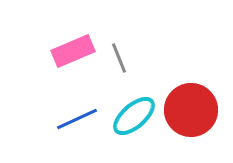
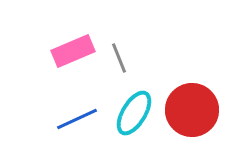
red circle: moved 1 px right
cyan ellipse: moved 3 px up; rotated 18 degrees counterclockwise
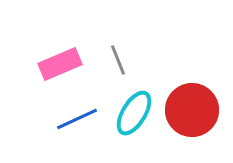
pink rectangle: moved 13 px left, 13 px down
gray line: moved 1 px left, 2 px down
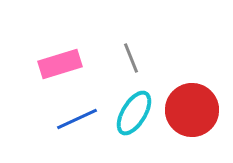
gray line: moved 13 px right, 2 px up
pink rectangle: rotated 6 degrees clockwise
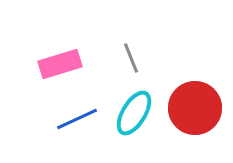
red circle: moved 3 px right, 2 px up
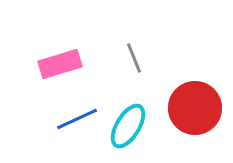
gray line: moved 3 px right
cyan ellipse: moved 6 px left, 13 px down
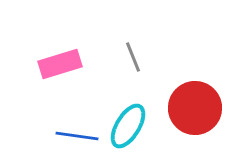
gray line: moved 1 px left, 1 px up
blue line: moved 17 px down; rotated 33 degrees clockwise
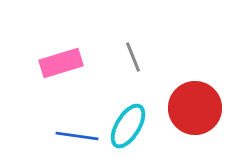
pink rectangle: moved 1 px right, 1 px up
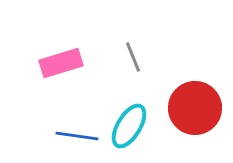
cyan ellipse: moved 1 px right
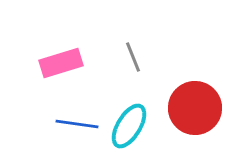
blue line: moved 12 px up
